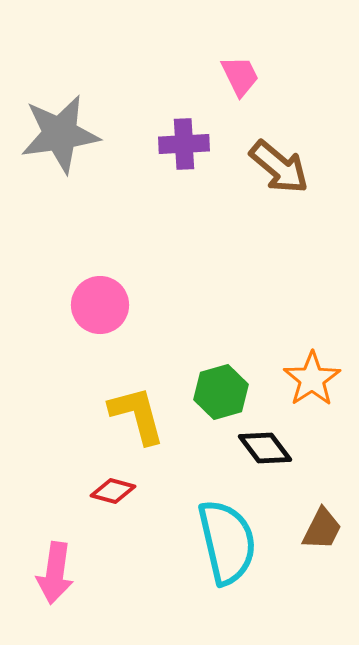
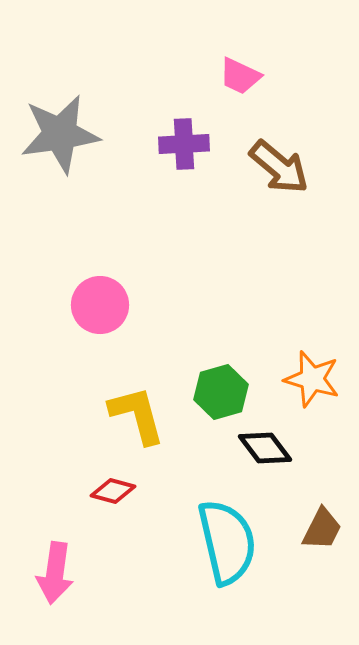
pink trapezoid: rotated 141 degrees clockwise
orange star: rotated 22 degrees counterclockwise
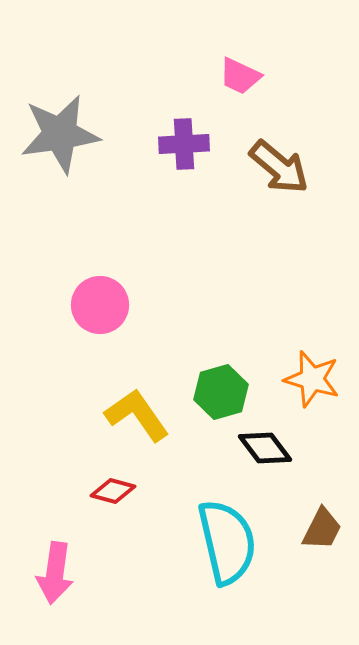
yellow L-shape: rotated 20 degrees counterclockwise
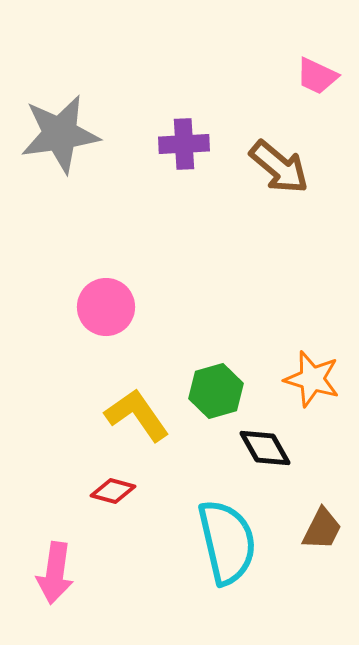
pink trapezoid: moved 77 px right
pink circle: moved 6 px right, 2 px down
green hexagon: moved 5 px left, 1 px up
black diamond: rotated 8 degrees clockwise
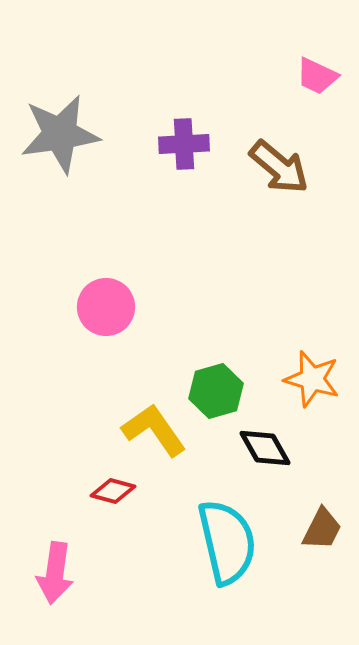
yellow L-shape: moved 17 px right, 15 px down
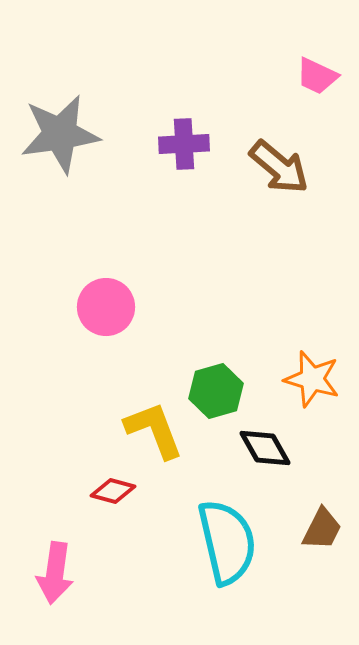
yellow L-shape: rotated 14 degrees clockwise
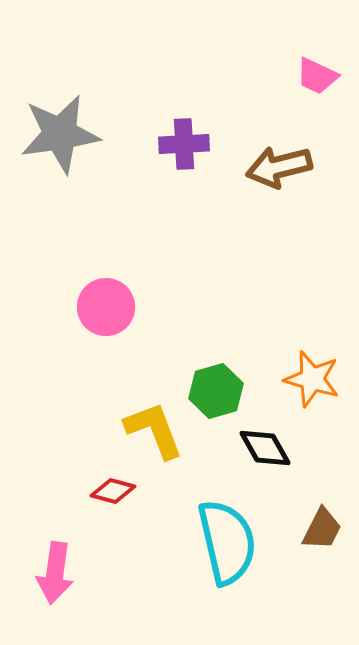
brown arrow: rotated 126 degrees clockwise
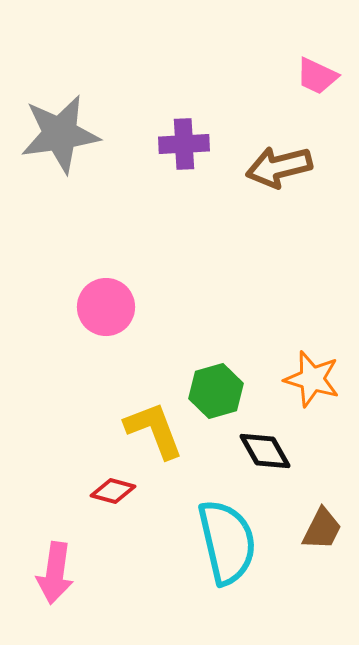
black diamond: moved 3 px down
